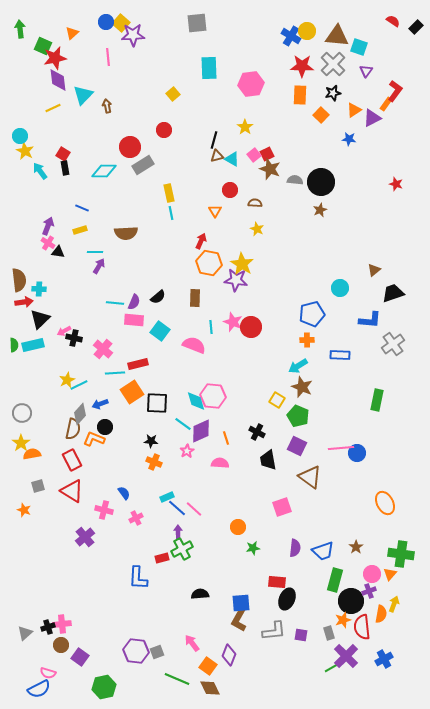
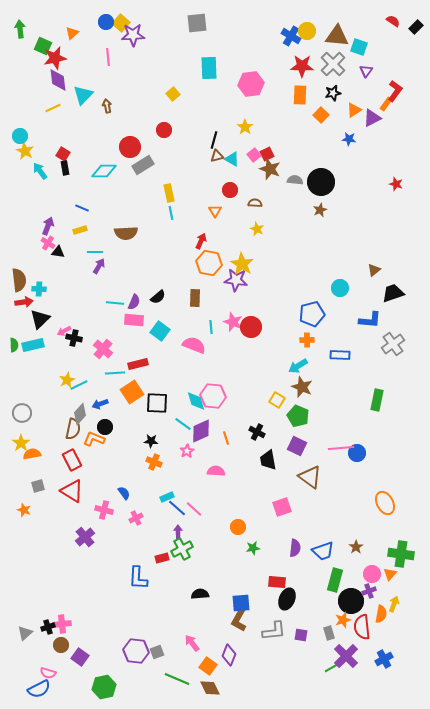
pink semicircle at (220, 463): moved 4 px left, 8 px down
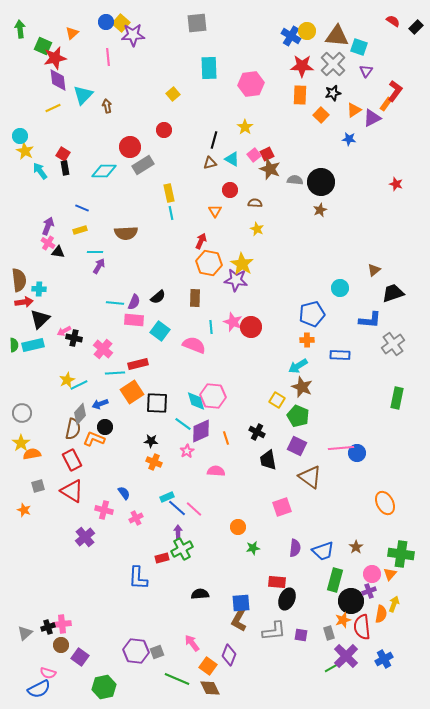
brown triangle at (217, 156): moved 7 px left, 7 px down
green rectangle at (377, 400): moved 20 px right, 2 px up
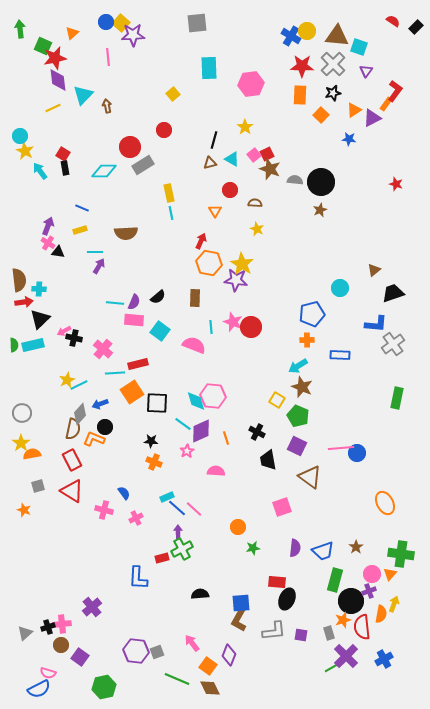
blue L-shape at (370, 320): moved 6 px right, 4 px down
purple cross at (85, 537): moved 7 px right, 70 px down
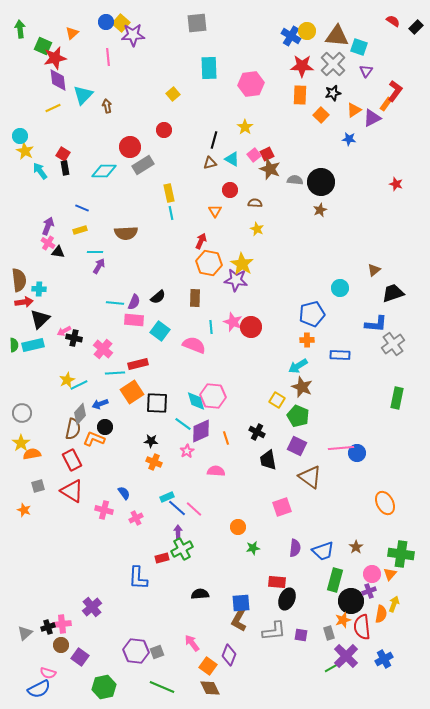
green line at (177, 679): moved 15 px left, 8 px down
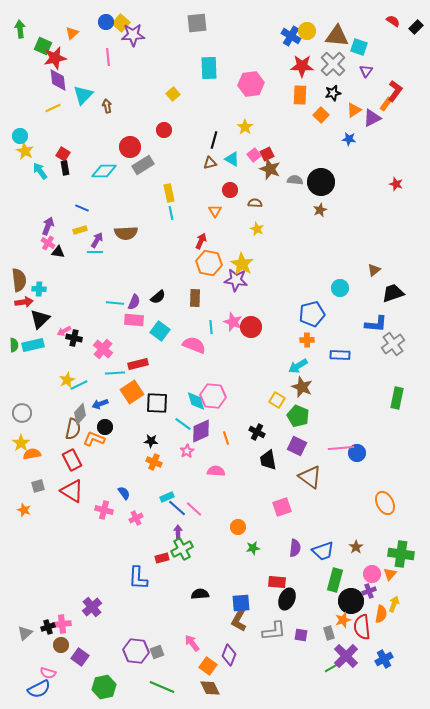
purple arrow at (99, 266): moved 2 px left, 26 px up
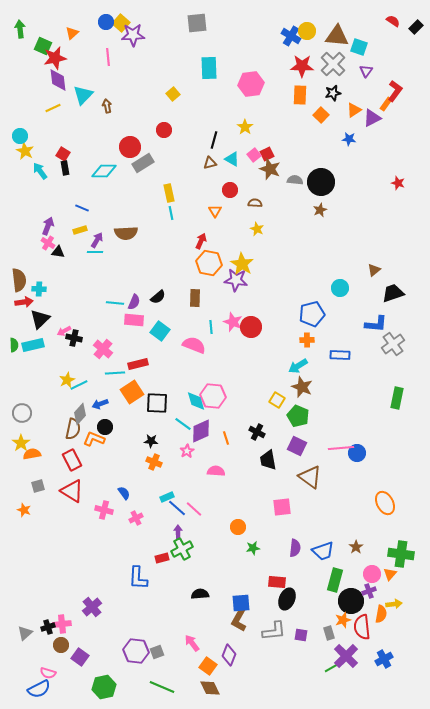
gray rectangle at (143, 165): moved 2 px up
red star at (396, 184): moved 2 px right, 1 px up
pink square at (282, 507): rotated 12 degrees clockwise
yellow arrow at (394, 604): rotated 63 degrees clockwise
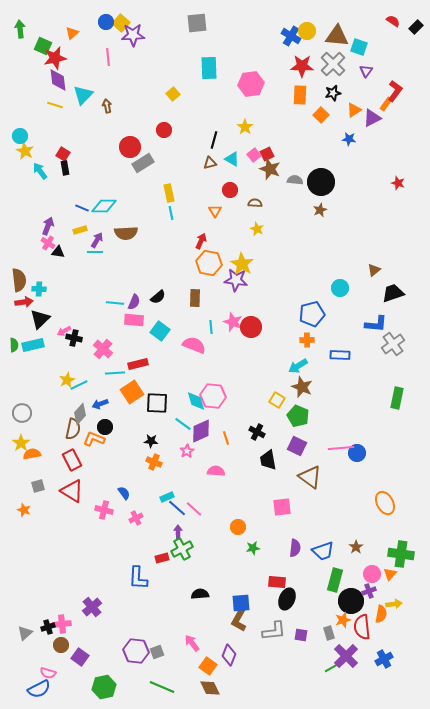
yellow line at (53, 108): moved 2 px right, 3 px up; rotated 42 degrees clockwise
cyan diamond at (104, 171): moved 35 px down
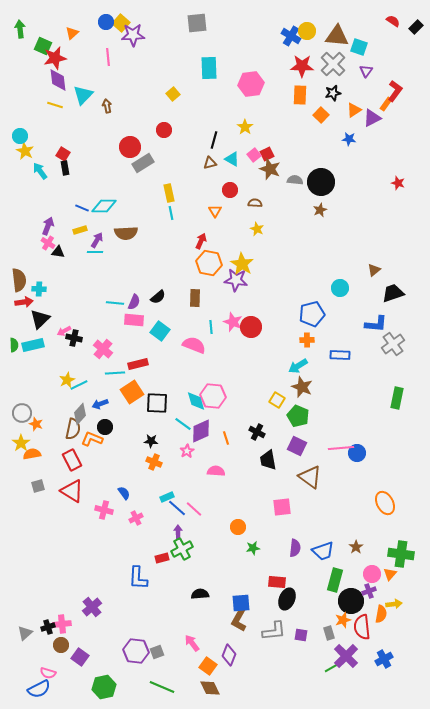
orange L-shape at (94, 439): moved 2 px left
orange star at (24, 510): moved 12 px right, 86 px up
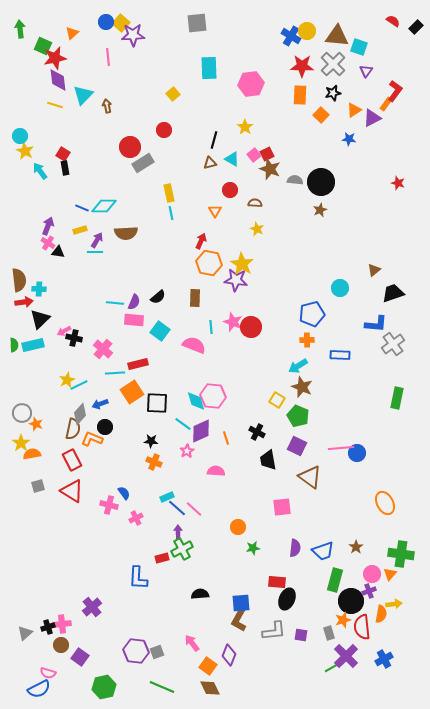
pink cross at (104, 510): moved 5 px right, 5 px up
